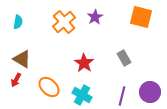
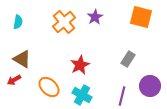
gray rectangle: moved 4 px right, 1 px down; rotated 63 degrees clockwise
red star: moved 4 px left, 2 px down; rotated 12 degrees clockwise
red arrow: moved 2 px left; rotated 32 degrees clockwise
purple circle: moved 6 px up
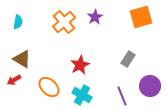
orange square: rotated 30 degrees counterclockwise
purple line: rotated 36 degrees counterclockwise
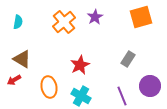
orange ellipse: rotated 35 degrees clockwise
cyan cross: moved 1 px left, 1 px down
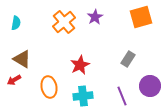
cyan semicircle: moved 2 px left, 1 px down
cyan cross: moved 2 px right; rotated 36 degrees counterclockwise
